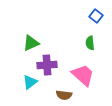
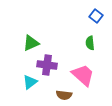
purple cross: rotated 12 degrees clockwise
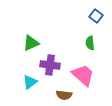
purple cross: moved 3 px right
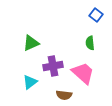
blue square: moved 1 px up
purple cross: moved 3 px right, 1 px down; rotated 18 degrees counterclockwise
pink trapezoid: moved 2 px up
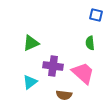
blue square: rotated 24 degrees counterclockwise
purple cross: rotated 18 degrees clockwise
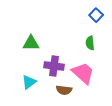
blue square: rotated 32 degrees clockwise
green triangle: rotated 24 degrees clockwise
purple cross: moved 1 px right
cyan triangle: moved 1 px left
brown semicircle: moved 5 px up
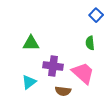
purple cross: moved 1 px left
brown semicircle: moved 1 px left, 1 px down
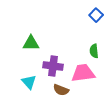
green semicircle: moved 4 px right, 8 px down
pink trapezoid: rotated 50 degrees counterclockwise
cyan triangle: rotated 35 degrees counterclockwise
brown semicircle: moved 2 px left, 1 px up; rotated 14 degrees clockwise
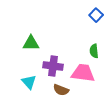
pink trapezoid: rotated 15 degrees clockwise
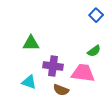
green semicircle: rotated 120 degrees counterclockwise
cyan triangle: rotated 28 degrees counterclockwise
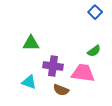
blue square: moved 1 px left, 3 px up
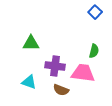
green semicircle: rotated 40 degrees counterclockwise
purple cross: moved 2 px right
